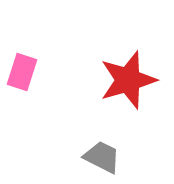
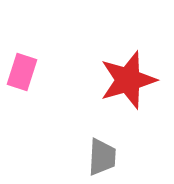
gray trapezoid: rotated 66 degrees clockwise
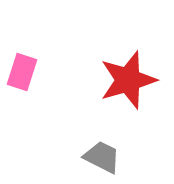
gray trapezoid: rotated 66 degrees counterclockwise
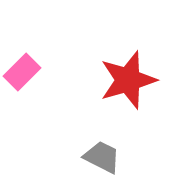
pink rectangle: rotated 27 degrees clockwise
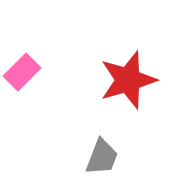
gray trapezoid: rotated 84 degrees clockwise
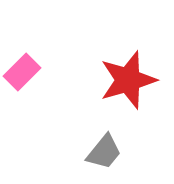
gray trapezoid: moved 2 px right, 5 px up; rotated 18 degrees clockwise
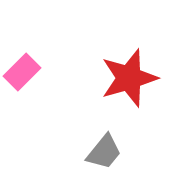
red star: moved 1 px right, 2 px up
